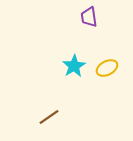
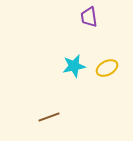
cyan star: rotated 20 degrees clockwise
brown line: rotated 15 degrees clockwise
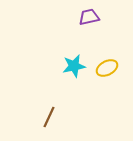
purple trapezoid: rotated 85 degrees clockwise
brown line: rotated 45 degrees counterclockwise
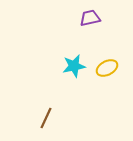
purple trapezoid: moved 1 px right, 1 px down
brown line: moved 3 px left, 1 px down
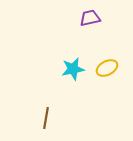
cyan star: moved 1 px left, 3 px down
brown line: rotated 15 degrees counterclockwise
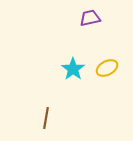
cyan star: rotated 25 degrees counterclockwise
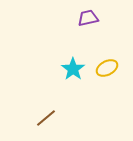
purple trapezoid: moved 2 px left
brown line: rotated 40 degrees clockwise
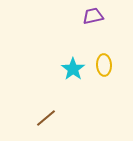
purple trapezoid: moved 5 px right, 2 px up
yellow ellipse: moved 3 px left, 3 px up; rotated 65 degrees counterclockwise
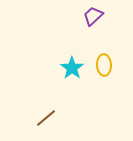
purple trapezoid: rotated 30 degrees counterclockwise
cyan star: moved 1 px left, 1 px up
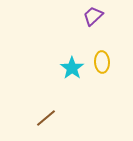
yellow ellipse: moved 2 px left, 3 px up
